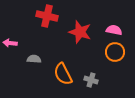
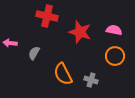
orange circle: moved 4 px down
gray semicircle: moved 6 px up; rotated 64 degrees counterclockwise
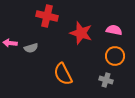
red star: moved 1 px right, 1 px down
gray semicircle: moved 3 px left, 5 px up; rotated 136 degrees counterclockwise
gray cross: moved 15 px right
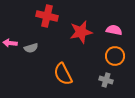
red star: moved 1 px up; rotated 30 degrees counterclockwise
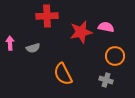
red cross: rotated 15 degrees counterclockwise
pink semicircle: moved 8 px left, 3 px up
pink arrow: rotated 80 degrees clockwise
gray semicircle: moved 2 px right
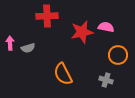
red star: moved 1 px right
gray semicircle: moved 5 px left
orange circle: moved 3 px right, 1 px up
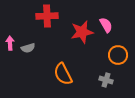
pink semicircle: moved 2 px up; rotated 49 degrees clockwise
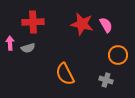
red cross: moved 14 px left, 6 px down
red star: moved 8 px up; rotated 25 degrees clockwise
orange semicircle: moved 2 px right
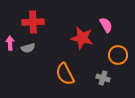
red star: moved 14 px down
gray cross: moved 3 px left, 2 px up
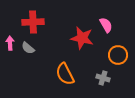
gray semicircle: rotated 56 degrees clockwise
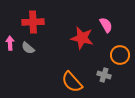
orange circle: moved 2 px right
orange semicircle: moved 7 px right, 8 px down; rotated 15 degrees counterclockwise
gray cross: moved 1 px right, 3 px up
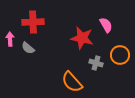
pink arrow: moved 4 px up
gray cross: moved 8 px left, 12 px up
